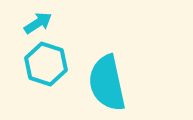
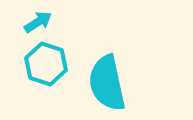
cyan arrow: moved 1 px up
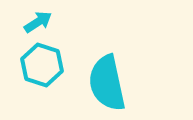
cyan hexagon: moved 4 px left, 1 px down
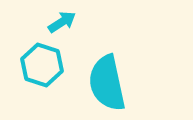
cyan arrow: moved 24 px right
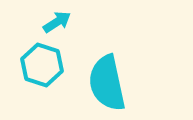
cyan arrow: moved 5 px left
